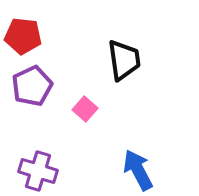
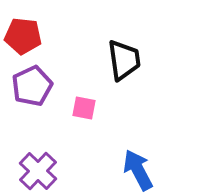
pink square: moved 1 px left, 1 px up; rotated 30 degrees counterclockwise
purple cross: rotated 27 degrees clockwise
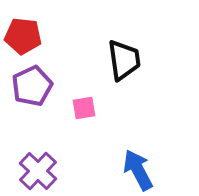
pink square: rotated 20 degrees counterclockwise
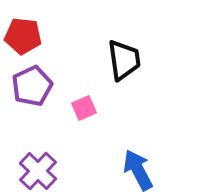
pink square: rotated 15 degrees counterclockwise
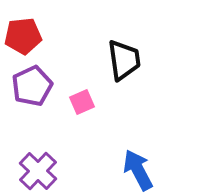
red pentagon: rotated 12 degrees counterclockwise
pink square: moved 2 px left, 6 px up
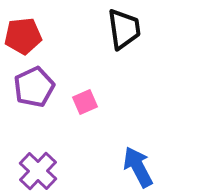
black trapezoid: moved 31 px up
purple pentagon: moved 2 px right, 1 px down
pink square: moved 3 px right
blue arrow: moved 3 px up
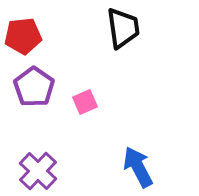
black trapezoid: moved 1 px left, 1 px up
purple pentagon: rotated 12 degrees counterclockwise
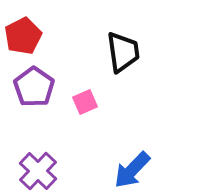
black trapezoid: moved 24 px down
red pentagon: rotated 21 degrees counterclockwise
blue arrow: moved 6 px left, 3 px down; rotated 108 degrees counterclockwise
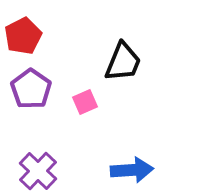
black trapezoid: moved 10 px down; rotated 30 degrees clockwise
purple pentagon: moved 3 px left, 2 px down
blue arrow: rotated 138 degrees counterclockwise
